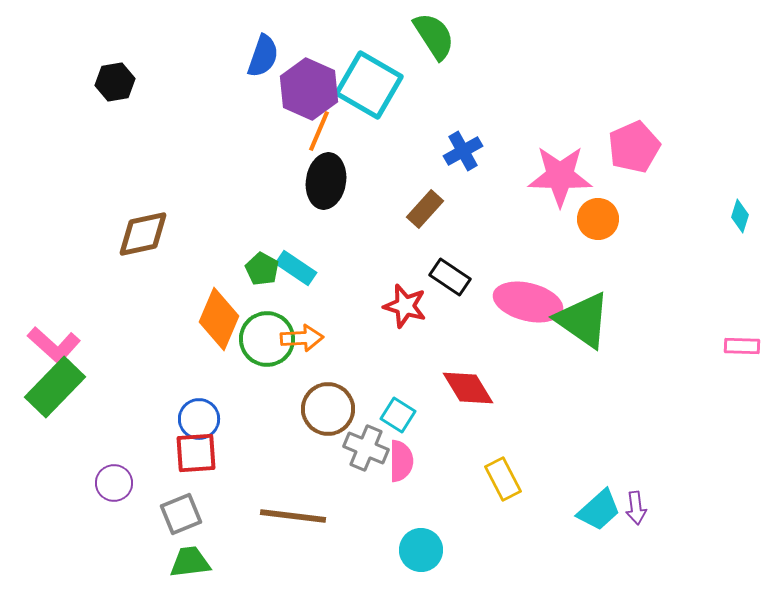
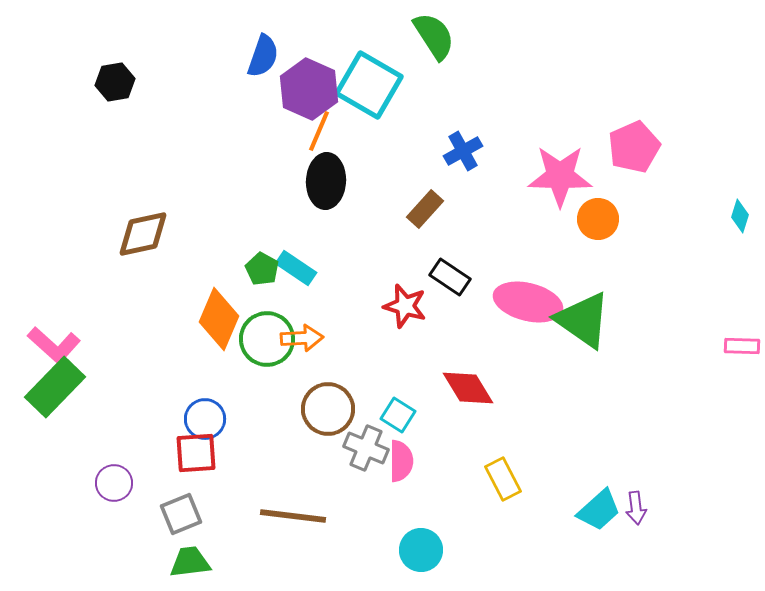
black ellipse at (326, 181): rotated 6 degrees counterclockwise
blue circle at (199, 419): moved 6 px right
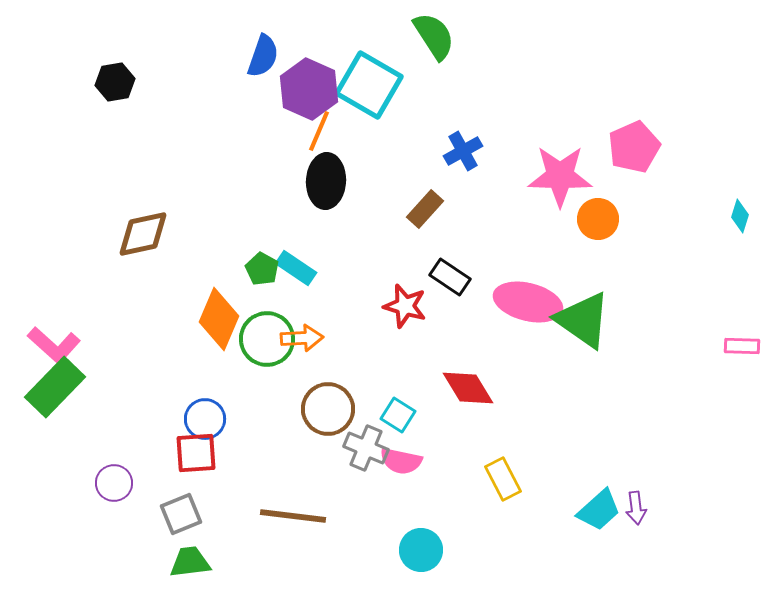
pink semicircle at (401, 461): rotated 102 degrees clockwise
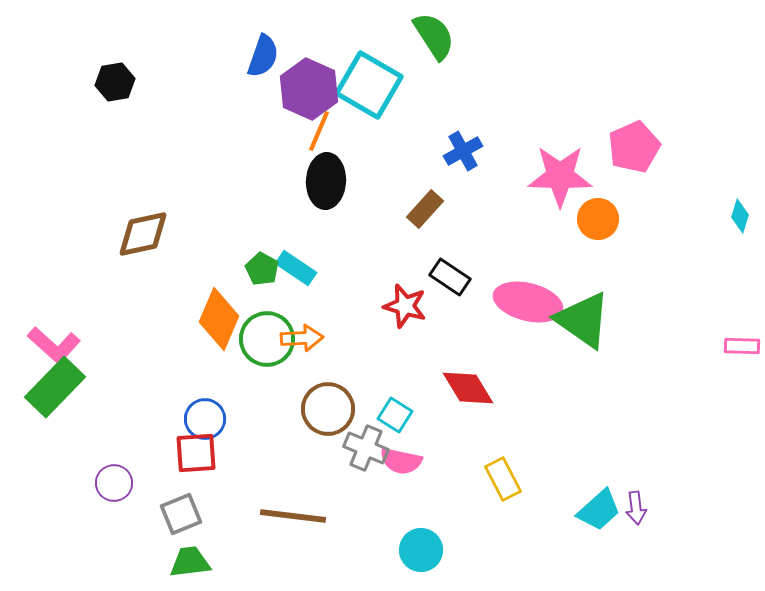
cyan square at (398, 415): moved 3 px left
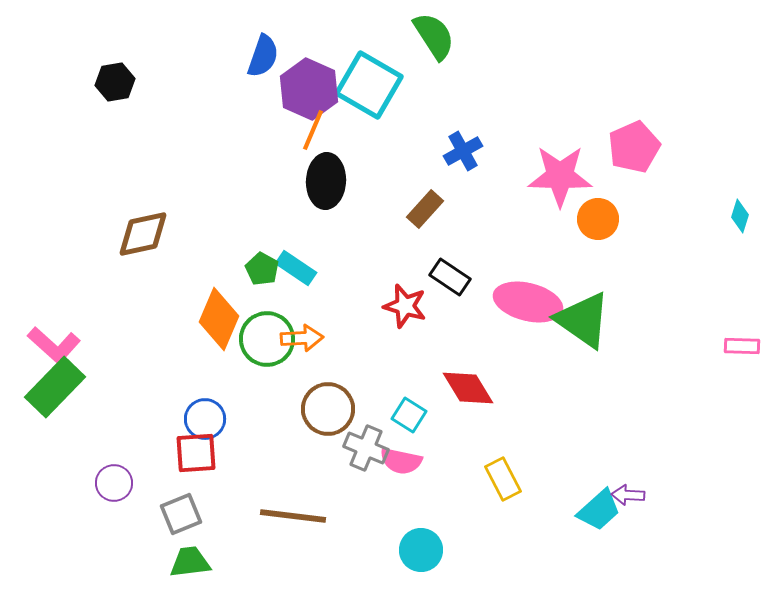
orange line at (319, 131): moved 6 px left, 1 px up
cyan square at (395, 415): moved 14 px right
purple arrow at (636, 508): moved 8 px left, 13 px up; rotated 100 degrees clockwise
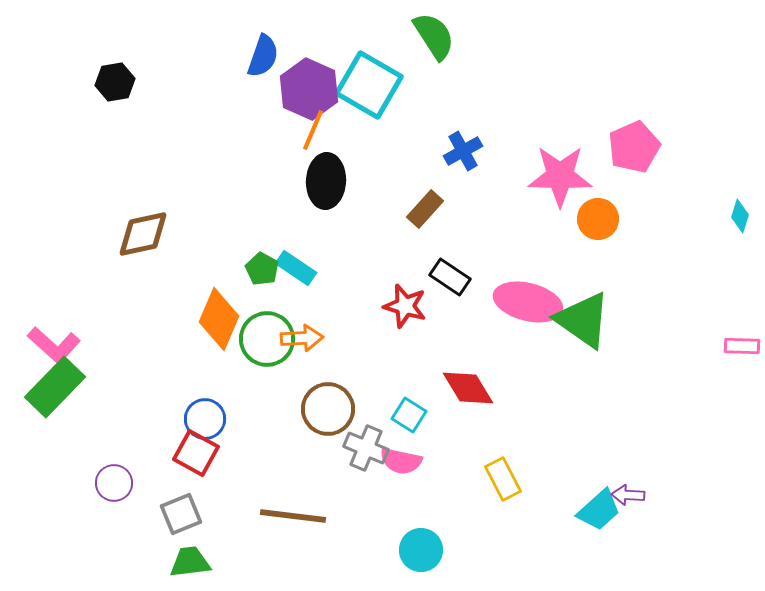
red square at (196, 453): rotated 33 degrees clockwise
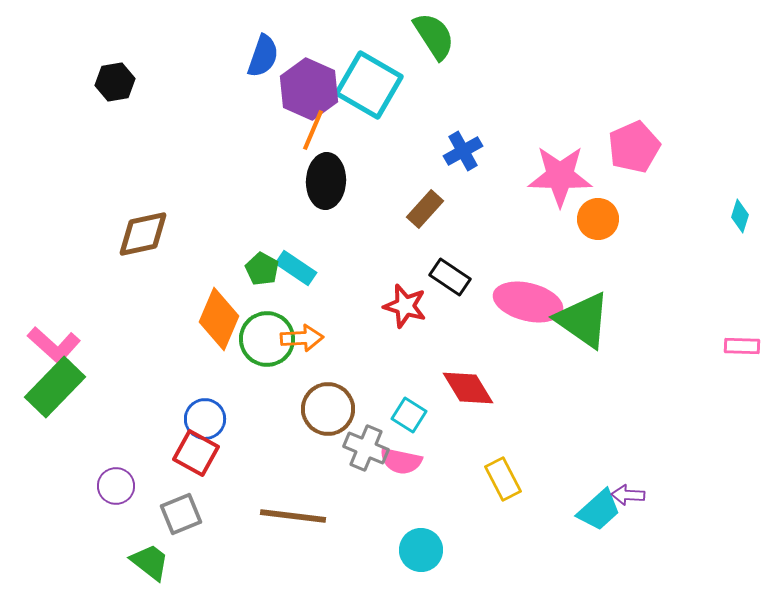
purple circle at (114, 483): moved 2 px right, 3 px down
green trapezoid at (190, 562): moved 40 px left; rotated 45 degrees clockwise
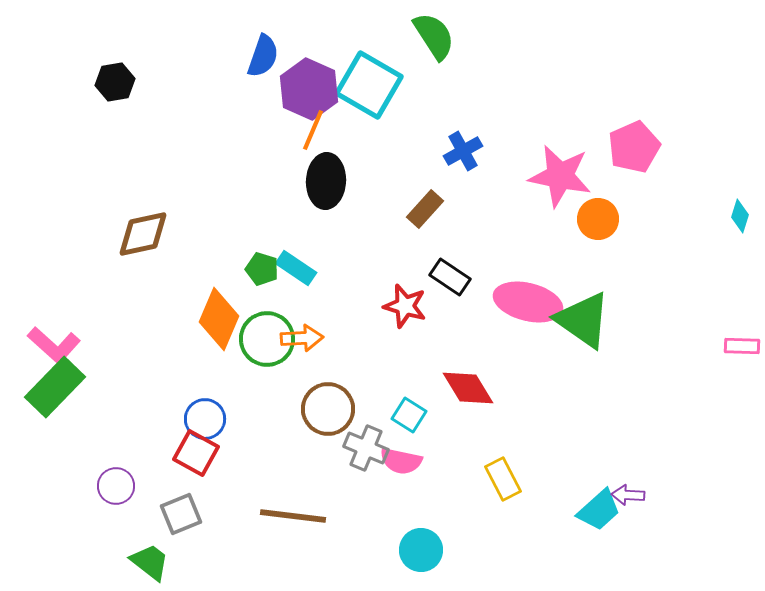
pink star at (560, 176): rotated 10 degrees clockwise
green pentagon at (262, 269): rotated 12 degrees counterclockwise
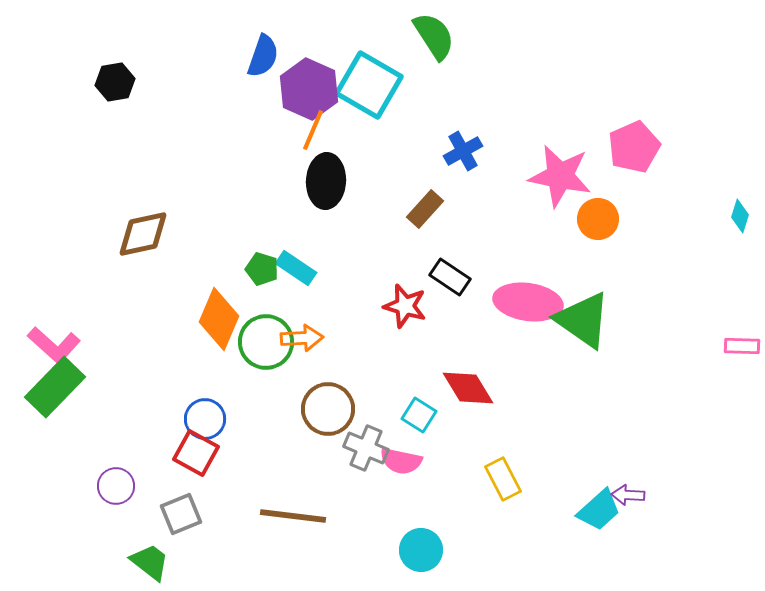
pink ellipse at (528, 302): rotated 6 degrees counterclockwise
green circle at (267, 339): moved 1 px left, 3 px down
cyan square at (409, 415): moved 10 px right
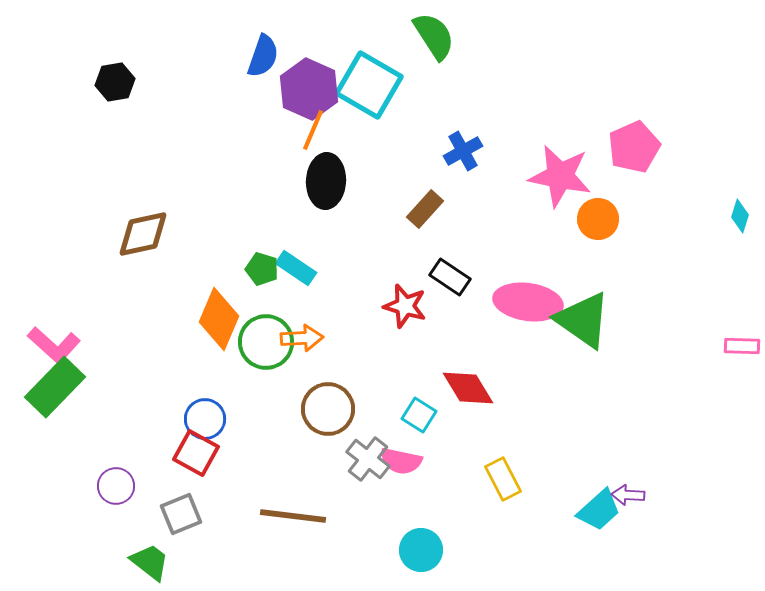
gray cross at (366, 448): moved 2 px right, 11 px down; rotated 15 degrees clockwise
